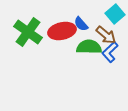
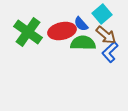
cyan square: moved 13 px left
green semicircle: moved 6 px left, 4 px up
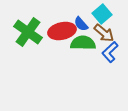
brown arrow: moved 2 px left, 2 px up
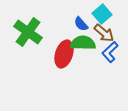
red ellipse: moved 2 px right, 23 px down; rotated 60 degrees counterclockwise
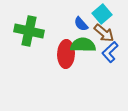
green cross: moved 1 px right, 1 px up; rotated 24 degrees counterclockwise
green semicircle: moved 2 px down
red ellipse: moved 2 px right; rotated 16 degrees counterclockwise
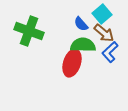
green cross: rotated 8 degrees clockwise
red ellipse: moved 6 px right, 9 px down; rotated 16 degrees clockwise
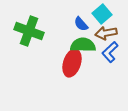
brown arrow: moved 2 px right; rotated 130 degrees clockwise
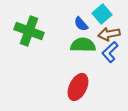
brown arrow: moved 3 px right, 1 px down
red ellipse: moved 6 px right, 24 px down; rotated 8 degrees clockwise
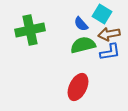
cyan square: rotated 18 degrees counterclockwise
green cross: moved 1 px right, 1 px up; rotated 32 degrees counterclockwise
green semicircle: rotated 15 degrees counterclockwise
blue L-shape: rotated 145 degrees counterclockwise
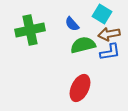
blue semicircle: moved 9 px left
red ellipse: moved 2 px right, 1 px down
